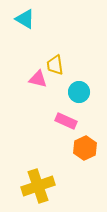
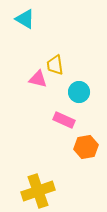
pink rectangle: moved 2 px left, 1 px up
orange hexagon: moved 1 px right, 1 px up; rotated 15 degrees clockwise
yellow cross: moved 5 px down
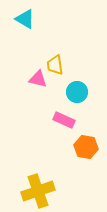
cyan circle: moved 2 px left
orange hexagon: rotated 20 degrees clockwise
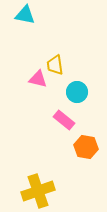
cyan triangle: moved 4 px up; rotated 20 degrees counterclockwise
pink rectangle: rotated 15 degrees clockwise
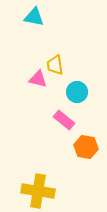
cyan triangle: moved 9 px right, 2 px down
yellow cross: rotated 28 degrees clockwise
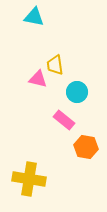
yellow cross: moved 9 px left, 12 px up
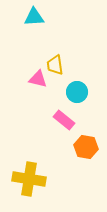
cyan triangle: rotated 15 degrees counterclockwise
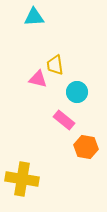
yellow cross: moved 7 px left
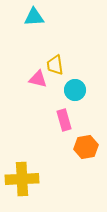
cyan circle: moved 2 px left, 2 px up
pink rectangle: rotated 35 degrees clockwise
orange hexagon: rotated 20 degrees counterclockwise
yellow cross: rotated 12 degrees counterclockwise
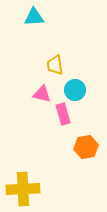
pink triangle: moved 4 px right, 15 px down
pink rectangle: moved 1 px left, 6 px up
yellow cross: moved 1 px right, 10 px down
